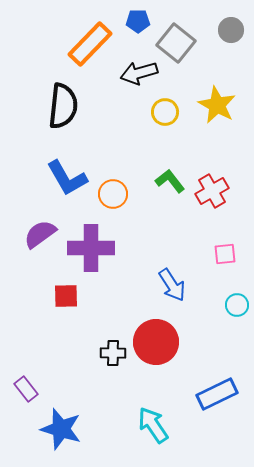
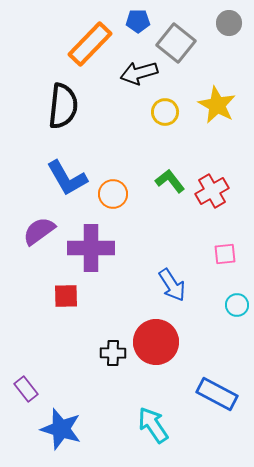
gray circle: moved 2 px left, 7 px up
purple semicircle: moved 1 px left, 3 px up
blue rectangle: rotated 54 degrees clockwise
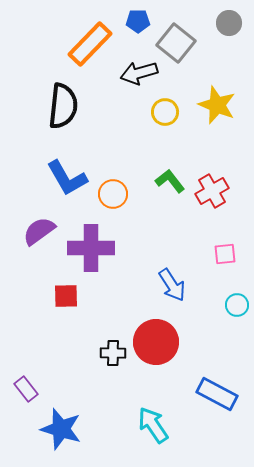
yellow star: rotated 6 degrees counterclockwise
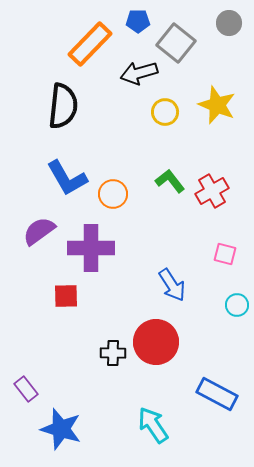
pink square: rotated 20 degrees clockwise
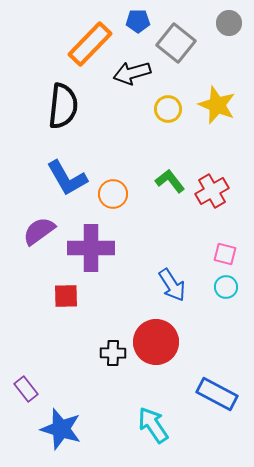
black arrow: moved 7 px left
yellow circle: moved 3 px right, 3 px up
cyan circle: moved 11 px left, 18 px up
